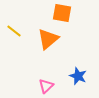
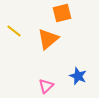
orange square: rotated 24 degrees counterclockwise
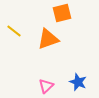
orange triangle: rotated 20 degrees clockwise
blue star: moved 6 px down
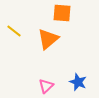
orange square: rotated 18 degrees clockwise
orange triangle: rotated 20 degrees counterclockwise
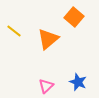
orange square: moved 12 px right, 4 px down; rotated 36 degrees clockwise
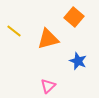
orange triangle: rotated 25 degrees clockwise
blue star: moved 21 px up
pink triangle: moved 2 px right
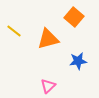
blue star: rotated 30 degrees counterclockwise
